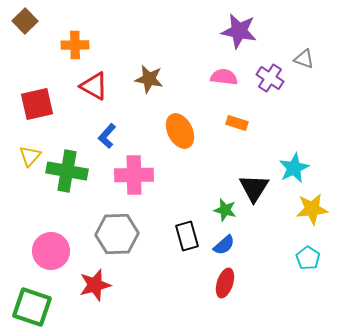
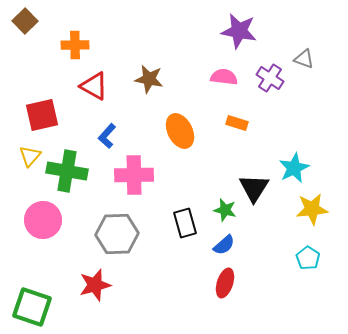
red square: moved 5 px right, 11 px down
black rectangle: moved 2 px left, 13 px up
pink circle: moved 8 px left, 31 px up
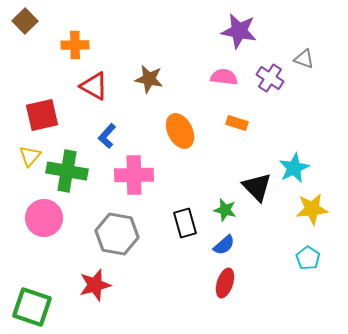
black triangle: moved 3 px right, 1 px up; rotated 16 degrees counterclockwise
pink circle: moved 1 px right, 2 px up
gray hexagon: rotated 12 degrees clockwise
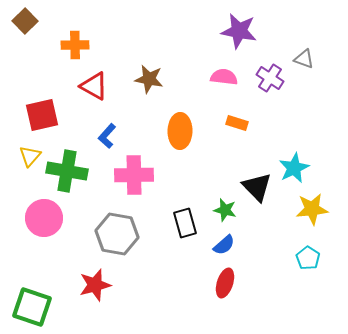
orange ellipse: rotated 28 degrees clockwise
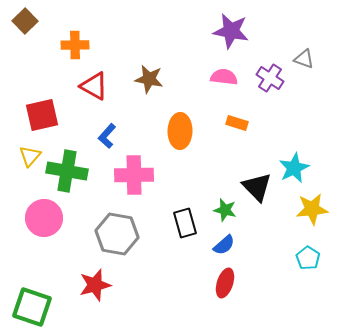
purple star: moved 8 px left
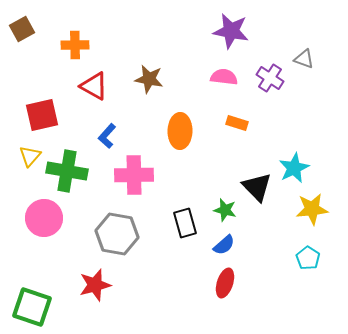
brown square: moved 3 px left, 8 px down; rotated 15 degrees clockwise
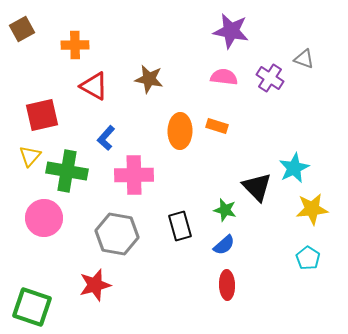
orange rectangle: moved 20 px left, 3 px down
blue L-shape: moved 1 px left, 2 px down
black rectangle: moved 5 px left, 3 px down
red ellipse: moved 2 px right, 2 px down; rotated 20 degrees counterclockwise
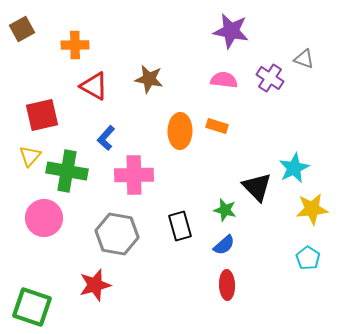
pink semicircle: moved 3 px down
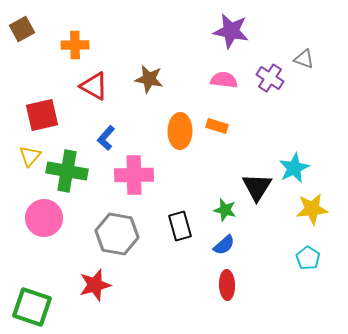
black triangle: rotated 16 degrees clockwise
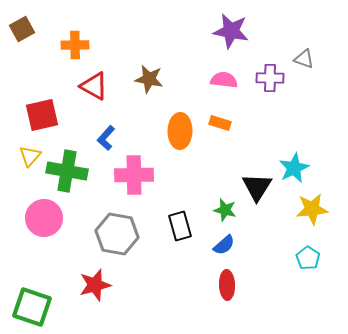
purple cross: rotated 32 degrees counterclockwise
orange rectangle: moved 3 px right, 3 px up
